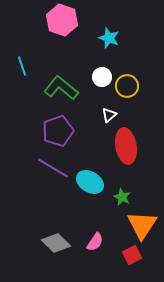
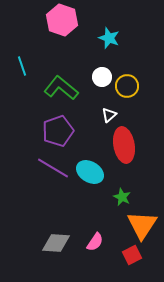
red ellipse: moved 2 px left, 1 px up
cyan ellipse: moved 10 px up
gray diamond: rotated 40 degrees counterclockwise
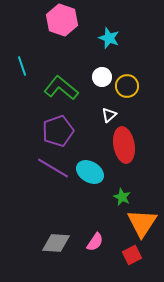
orange triangle: moved 2 px up
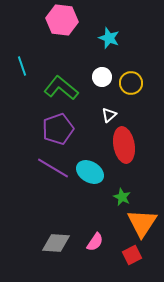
pink hexagon: rotated 12 degrees counterclockwise
yellow circle: moved 4 px right, 3 px up
purple pentagon: moved 2 px up
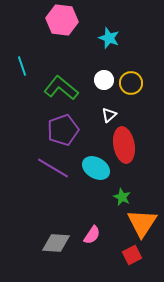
white circle: moved 2 px right, 3 px down
purple pentagon: moved 5 px right, 1 px down
cyan ellipse: moved 6 px right, 4 px up
pink semicircle: moved 3 px left, 7 px up
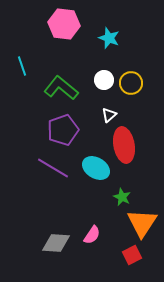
pink hexagon: moved 2 px right, 4 px down
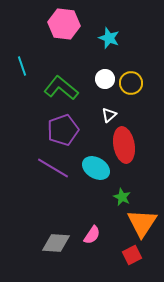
white circle: moved 1 px right, 1 px up
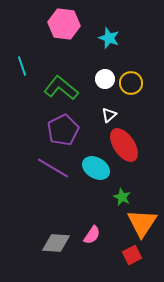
purple pentagon: rotated 8 degrees counterclockwise
red ellipse: rotated 24 degrees counterclockwise
